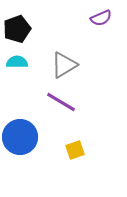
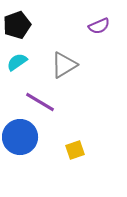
purple semicircle: moved 2 px left, 8 px down
black pentagon: moved 4 px up
cyan semicircle: rotated 35 degrees counterclockwise
purple line: moved 21 px left
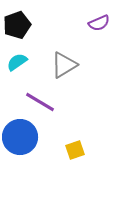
purple semicircle: moved 3 px up
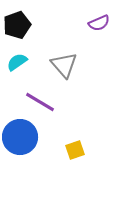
gray triangle: rotated 40 degrees counterclockwise
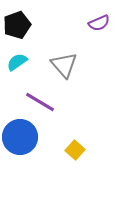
yellow square: rotated 30 degrees counterclockwise
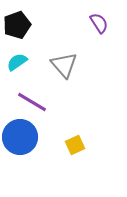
purple semicircle: rotated 100 degrees counterclockwise
purple line: moved 8 px left
yellow square: moved 5 px up; rotated 24 degrees clockwise
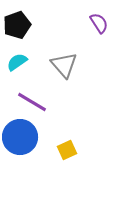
yellow square: moved 8 px left, 5 px down
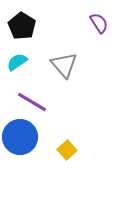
black pentagon: moved 5 px right, 1 px down; rotated 20 degrees counterclockwise
yellow square: rotated 18 degrees counterclockwise
